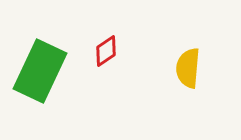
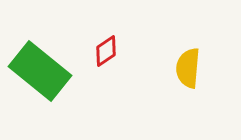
green rectangle: rotated 76 degrees counterclockwise
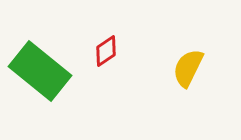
yellow semicircle: rotated 21 degrees clockwise
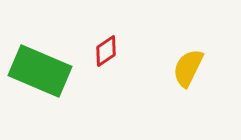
green rectangle: rotated 16 degrees counterclockwise
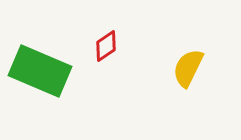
red diamond: moved 5 px up
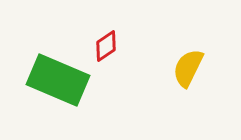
green rectangle: moved 18 px right, 9 px down
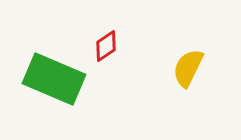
green rectangle: moved 4 px left, 1 px up
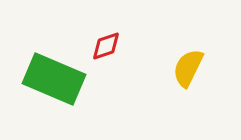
red diamond: rotated 16 degrees clockwise
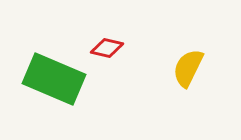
red diamond: moved 1 px right, 2 px down; rotated 32 degrees clockwise
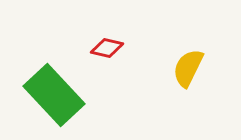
green rectangle: moved 16 px down; rotated 24 degrees clockwise
